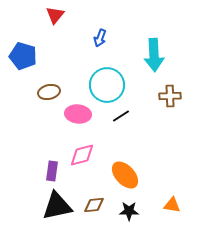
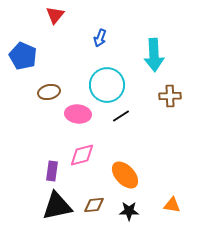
blue pentagon: rotated 8 degrees clockwise
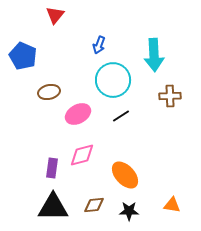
blue arrow: moved 1 px left, 7 px down
cyan circle: moved 6 px right, 5 px up
pink ellipse: rotated 35 degrees counterclockwise
purple rectangle: moved 3 px up
black triangle: moved 4 px left, 1 px down; rotated 12 degrees clockwise
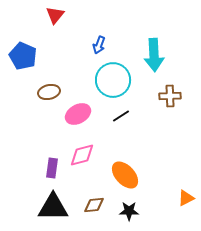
orange triangle: moved 14 px right, 7 px up; rotated 36 degrees counterclockwise
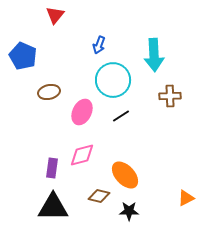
pink ellipse: moved 4 px right, 2 px up; rotated 35 degrees counterclockwise
brown diamond: moved 5 px right, 9 px up; rotated 20 degrees clockwise
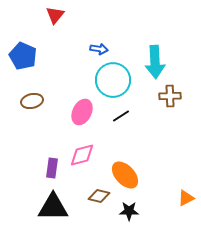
blue arrow: moved 4 px down; rotated 102 degrees counterclockwise
cyan arrow: moved 1 px right, 7 px down
brown ellipse: moved 17 px left, 9 px down
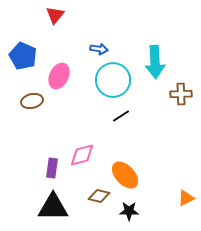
brown cross: moved 11 px right, 2 px up
pink ellipse: moved 23 px left, 36 px up
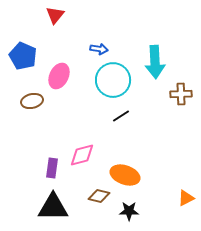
orange ellipse: rotated 28 degrees counterclockwise
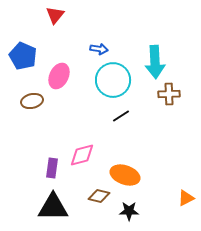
brown cross: moved 12 px left
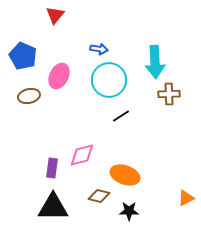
cyan circle: moved 4 px left
brown ellipse: moved 3 px left, 5 px up
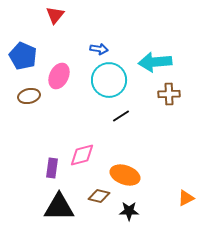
cyan arrow: rotated 88 degrees clockwise
black triangle: moved 6 px right
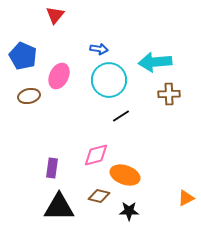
pink diamond: moved 14 px right
